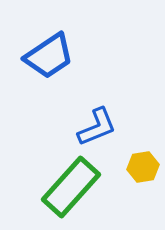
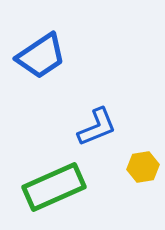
blue trapezoid: moved 8 px left
green rectangle: moved 17 px left; rotated 24 degrees clockwise
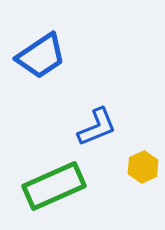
yellow hexagon: rotated 16 degrees counterclockwise
green rectangle: moved 1 px up
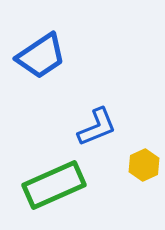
yellow hexagon: moved 1 px right, 2 px up
green rectangle: moved 1 px up
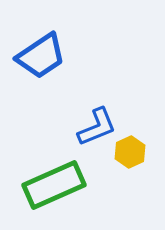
yellow hexagon: moved 14 px left, 13 px up
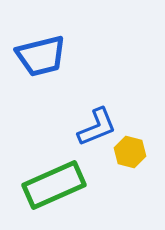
blue trapezoid: rotated 20 degrees clockwise
yellow hexagon: rotated 20 degrees counterclockwise
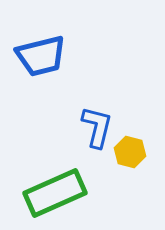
blue L-shape: rotated 54 degrees counterclockwise
green rectangle: moved 1 px right, 8 px down
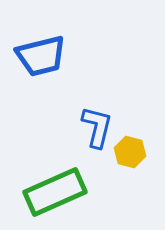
green rectangle: moved 1 px up
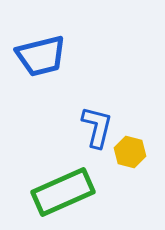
green rectangle: moved 8 px right
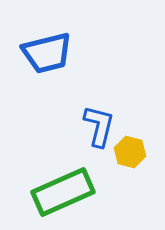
blue trapezoid: moved 6 px right, 3 px up
blue L-shape: moved 2 px right, 1 px up
